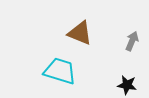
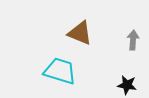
gray arrow: moved 1 px right, 1 px up; rotated 18 degrees counterclockwise
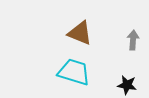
cyan trapezoid: moved 14 px right, 1 px down
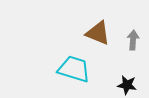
brown triangle: moved 18 px right
cyan trapezoid: moved 3 px up
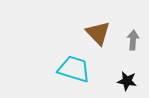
brown triangle: rotated 24 degrees clockwise
black star: moved 4 px up
